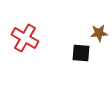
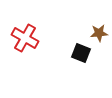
black square: rotated 18 degrees clockwise
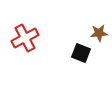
red cross: rotated 32 degrees clockwise
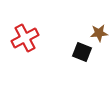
black square: moved 1 px right, 1 px up
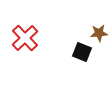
red cross: rotated 16 degrees counterclockwise
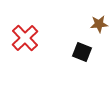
brown star: moved 9 px up
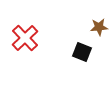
brown star: moved 3 px down
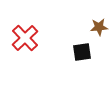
black square: rotated 30 degrees counterclockwise
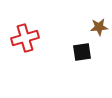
red cross: rotated 28 degrees clockwise
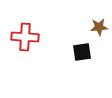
red cross: moved 1 px up; rotated 20 degrees clockwise
